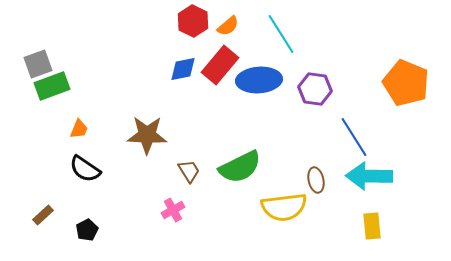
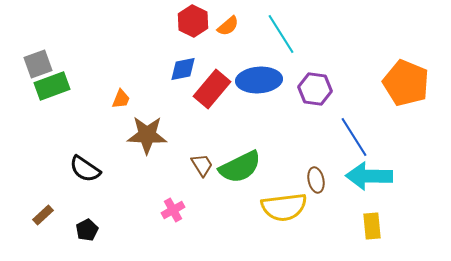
red rectangle: moved 8 px left, 24 px down
orange trapezoid: moved 42 px right, 30 px up
brown trapezoid: moved 13 px right, 6 px up
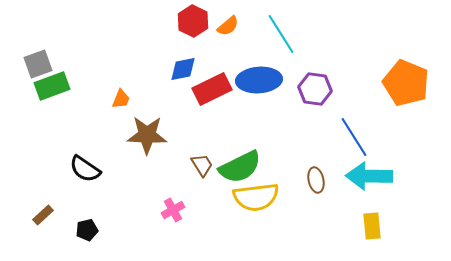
red rectangle: rotated 24 degrees clockwise
yellow semicircle: moved 28 px left, 10 px up
black pentagon: rotated 15 degrees clockwise
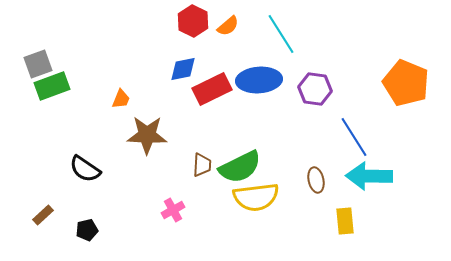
brown trapezoid: rotated 35 degrees clockwise
yellow rectangle: moved 27 px left, 5 px up
